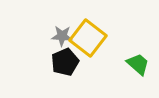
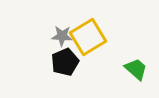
yellow square: moved 1 px up; rotated 21 degrees clockwise
green trapezoid: moved 2 px left, 5 px down
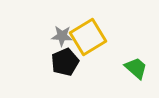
green trapezoid: moved 1 px up
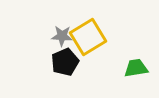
green trapezoid: rotated 50 degrees counterclockwise
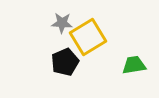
gray star: moved 13 px up
green trapezoid: moved 2 px left, 3 px up
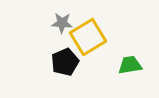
green trapezoid: moved 4 px left
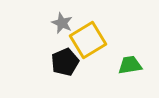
gray star: rotated 20 degrees clockwise
yellow square: moved 3 px down
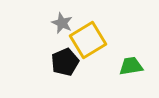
green trapezoid: moved 1 px right, 1 px down
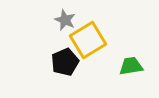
gray star: moved 3 px right, 3 px up
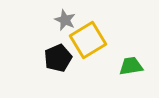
black pentagon: moved 7 px left, 4 px up
